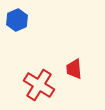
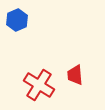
red trapezoid: moved 1 px right, 6 px down
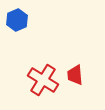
red cross: moved 4 px right, 5 px up
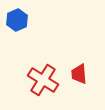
red trapezoid: moved 4 px right, 1 px up
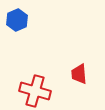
red cross: moved 8 px left, 11 px down; rotated 16 degrees counterclockwise
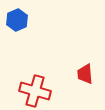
red trapezoid: moved 6 px right
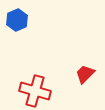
red trapezoid: rotated 50 degrees clockwise
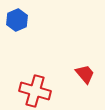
red trapezoid: rotated 95 degrees clockwise
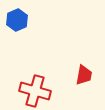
red trapezoid: moved 1 px left, 1 px down; rotated 50 degrees clockwise
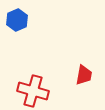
red cross: moved 2 px left
